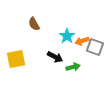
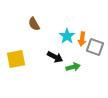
orange arrow: moved 2 px up; rotated 64 degrees counterclockwise
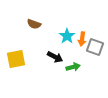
brown semicircle: rotated 40 degrees counterclockwise
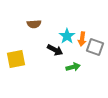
brown semicircle: rotated 24 degrees counterclockwise
black arrow: moved 7 px up
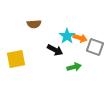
orange arrow: moved 2 px left, 1 px up; rotated 80 degrees counterclockwise
green arrow: moved 1 px right
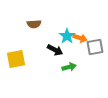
gray square: rotated 30 degrees counterclockwise
green arrow: moved 5 px left
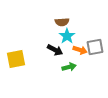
brown semicircle: moved 28 px right, 2 px up
orange arrow: moved 12 px down
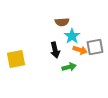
cyan star: moved 5 px right
black arrow: rotated 49 degrees clockwise
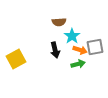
brown semicircle: moved 3 px left
yellow square: rotated 18 degrees counterclockwise
green arrow: moved 9 px right, 3 px up
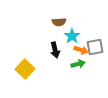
orange arrow: moved 1 px right
yellow square: moved 9 px right, 10 px down; rotated 18 degrees counterclockwise
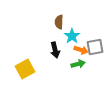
brown semicircle: rotated 96 degrees clockwise
yellow square: rotated 18 degrees clockwise
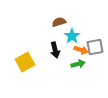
brown semicircle: rotated 72 degrees clockwise
yellow square: moved 7 px up
